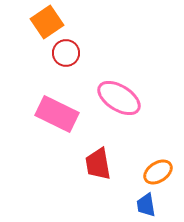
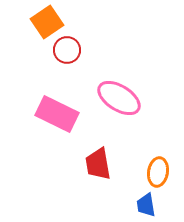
red circle: moved 1 px right, 3 px up
orange ellipse: rotated 48 degrees counterclockwise
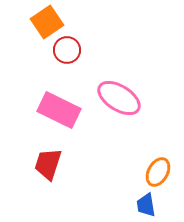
pink rectangle: moved 2 px right, 4 px up
red trapezoid: moved 50 px left; rotated 28 degrees clockwise
orange ellipse: rotated 20 degrees clockwise
